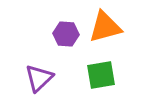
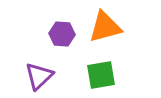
purple hexagon: moved 4 px left
purple triangle: moved 2 px up
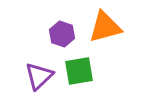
purple hexagon: rotated 15 degrees clockwise
green square: moved 22 px left, 4 px up
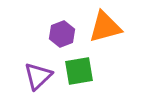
purple hexagon: rotated 20 degrees clockwise
purple triangle: moved 1 px left
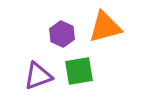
purple hexagon: rotated 15 degrees counterclockwise
purple triangle: rotated 24 degrees clockwise
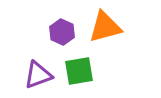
purple hexagon: moved 2 px up
purple triangle: moved 1 px up
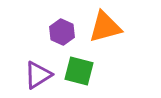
green square: rotated 24 degrees clockwise
purple triangle: rotated 12 degrees counterclockwise
